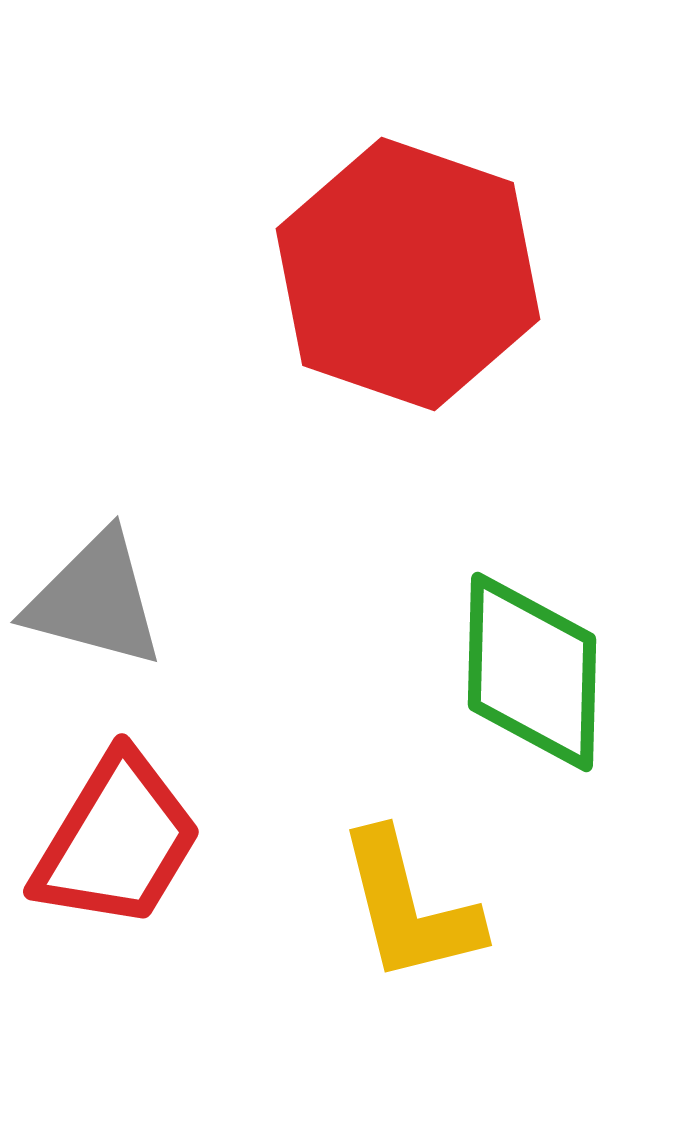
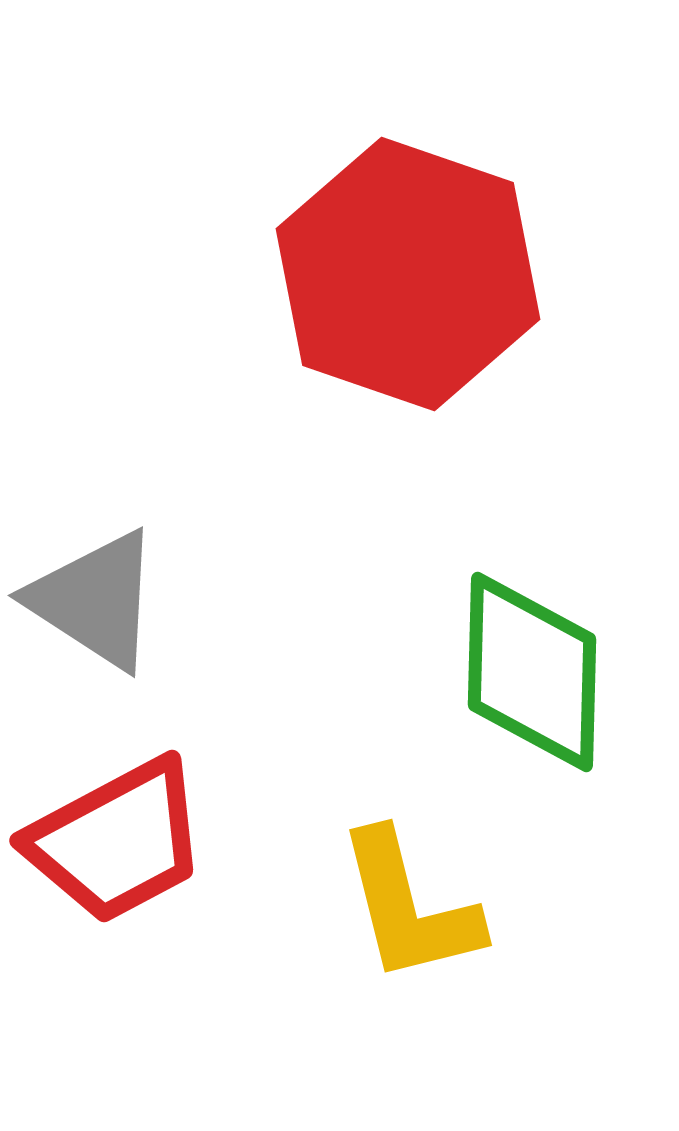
gray triangle: rotated 18 degrees clockwise
red trapezoid: rotated 31 degrees clockwise
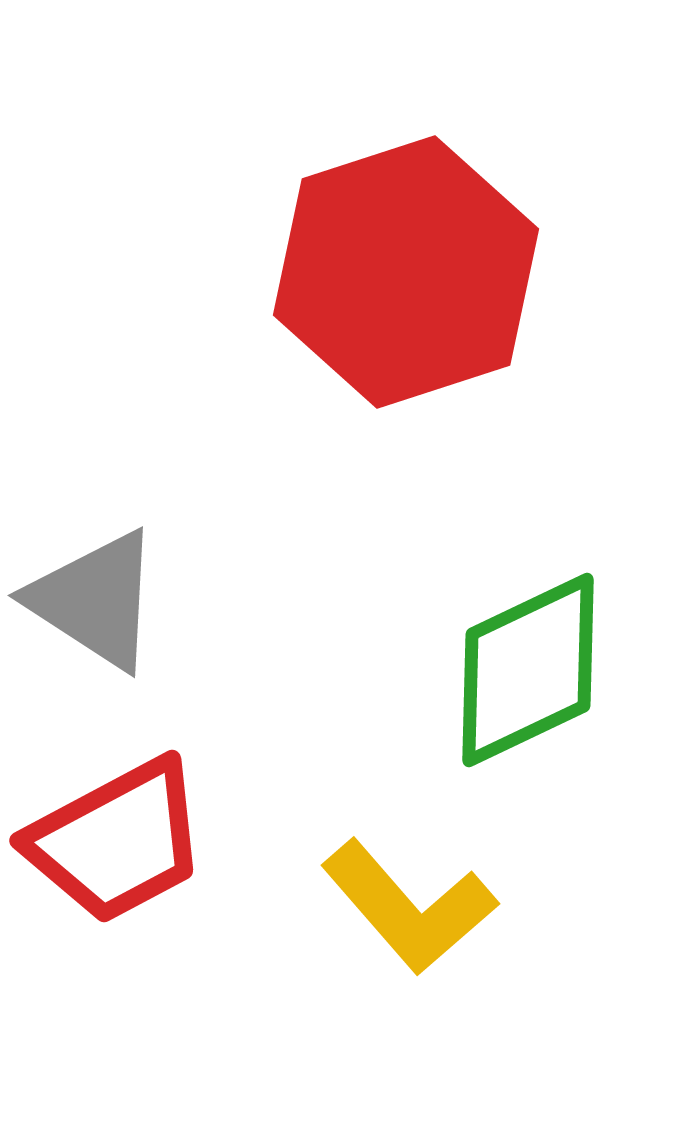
red hexagon: moved 2 px left, 2 px up; rotated 23 degrees clockwise
green diamond: moved 4 px left, 2 px up; rotated 63 degrees clockwise
yellow L-shape: rotated 27 degrees counterclockwise
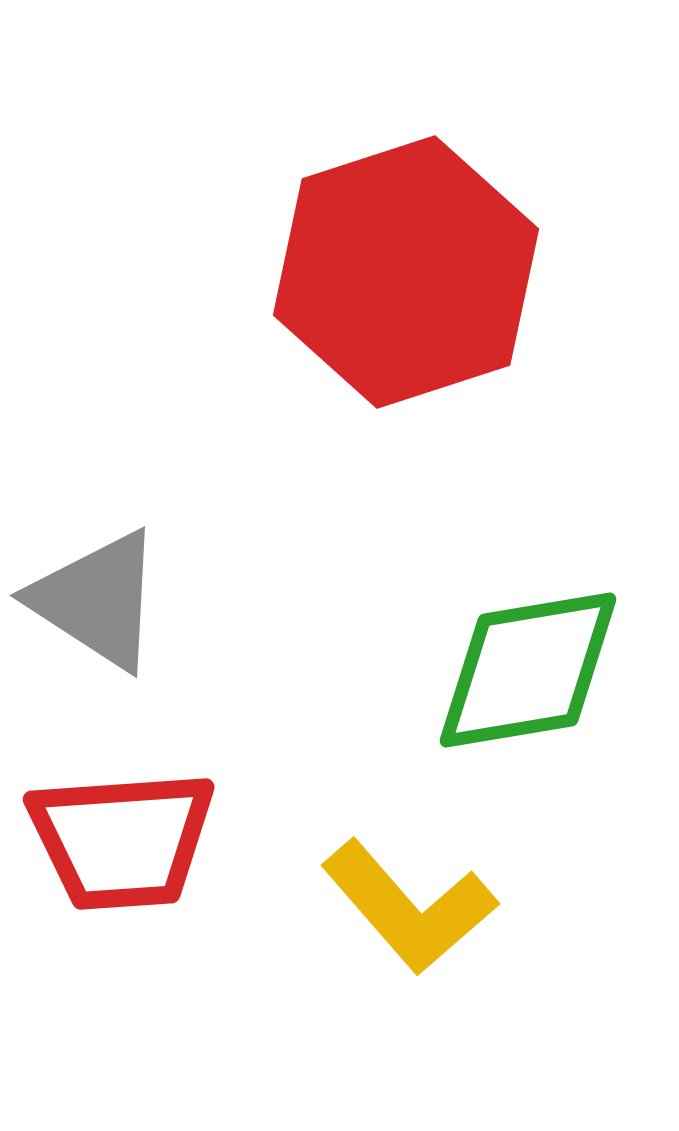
gray triangle: moved 2 px right
green diamond: rotated 16 degrees clockwise
red trapezoid: moved 5 px right, 1 px up; rotated 24 degrees clockwise
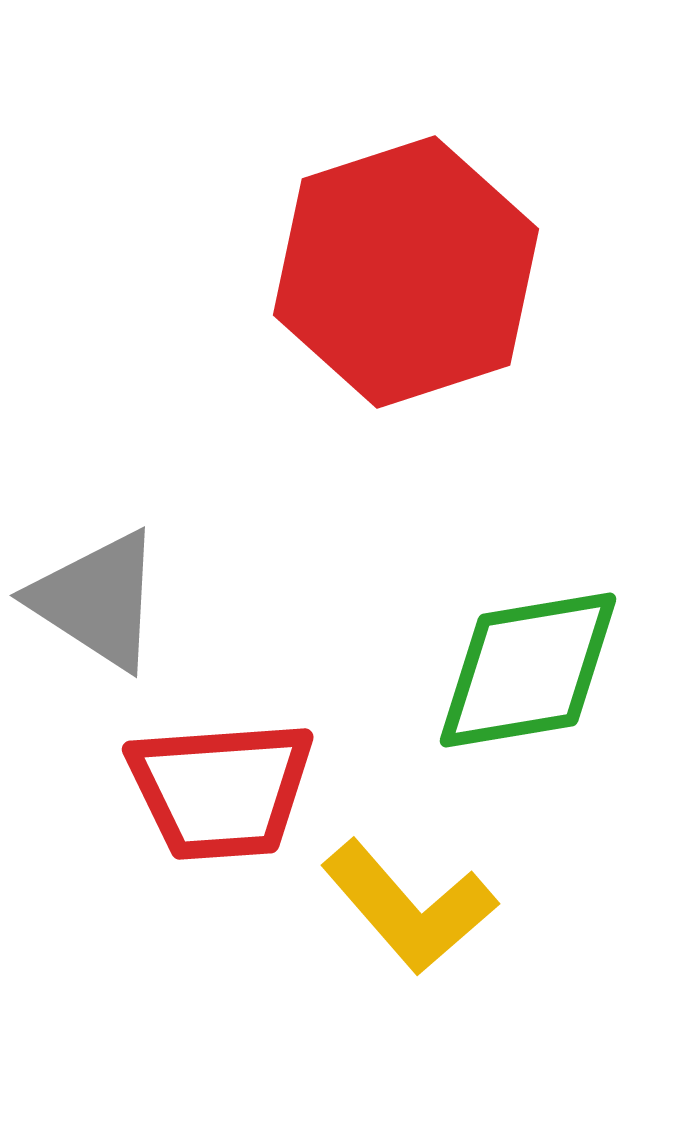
red trapezoid: moved 99 px right, 50 px up
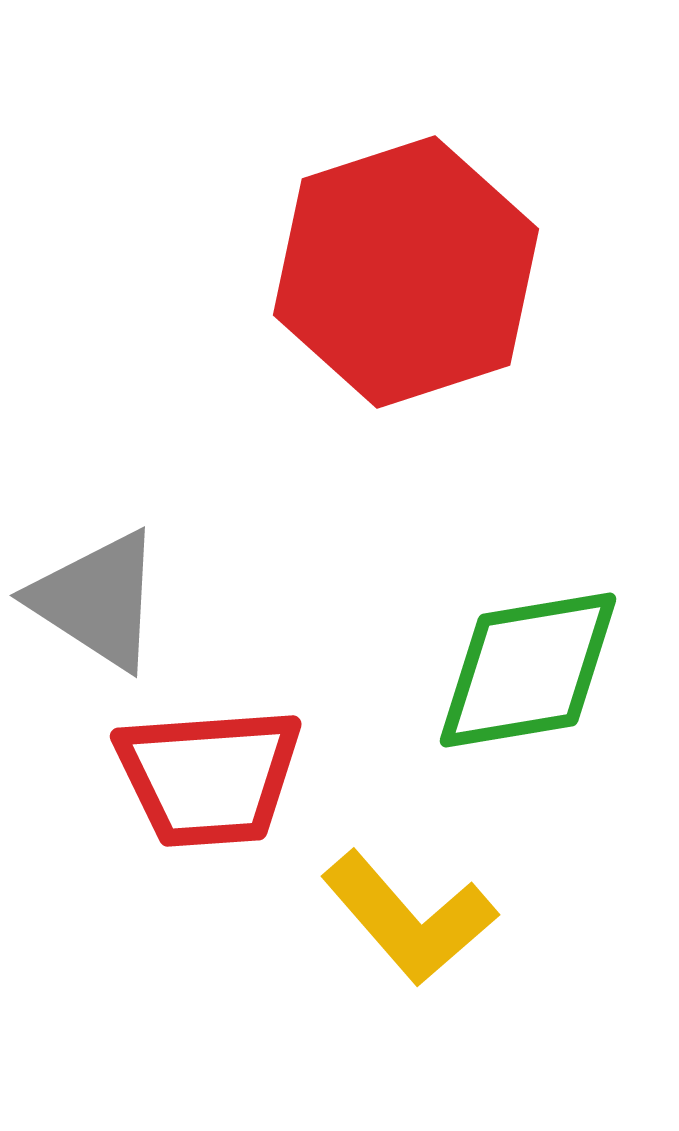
red trapezoid: moved 12 px left, 13 px up
yellow L-shape: moved 11 px down
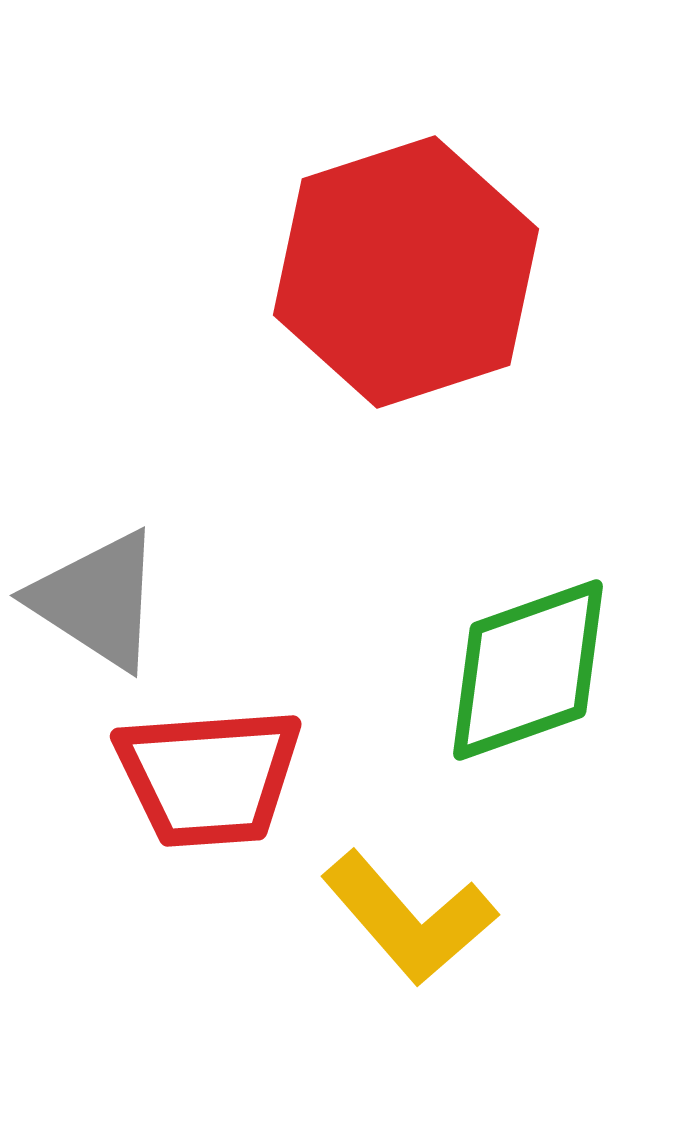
green diamond: rotated 10 degrees counterclockwise
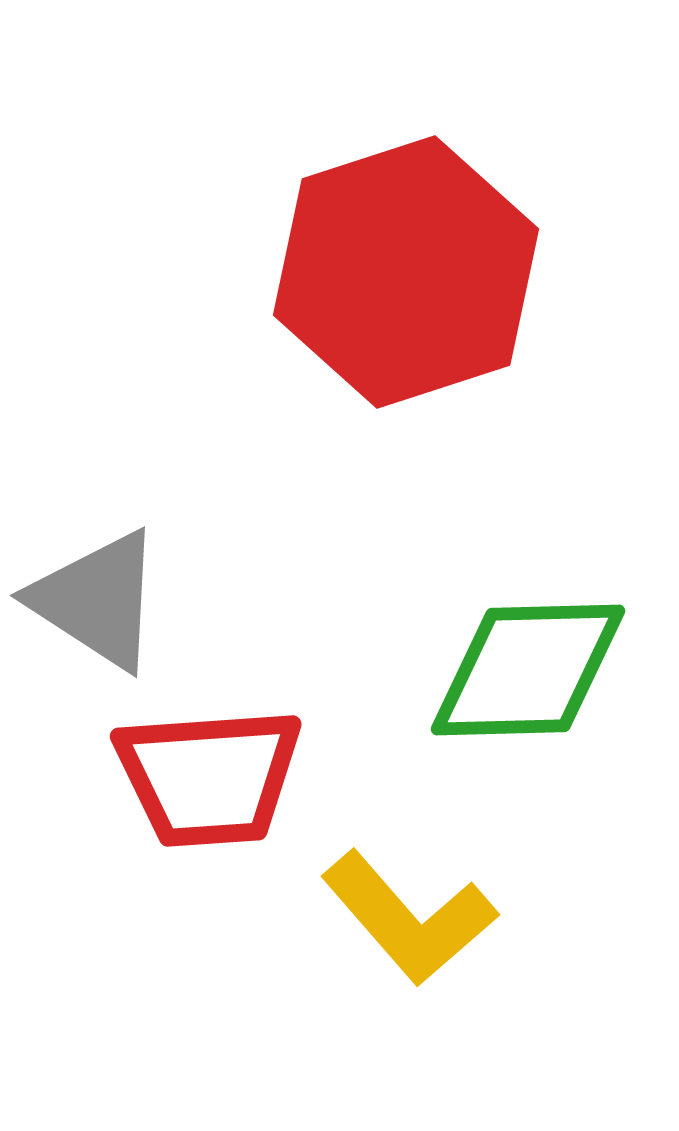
green diamond: rotated 18 degrees clockwise
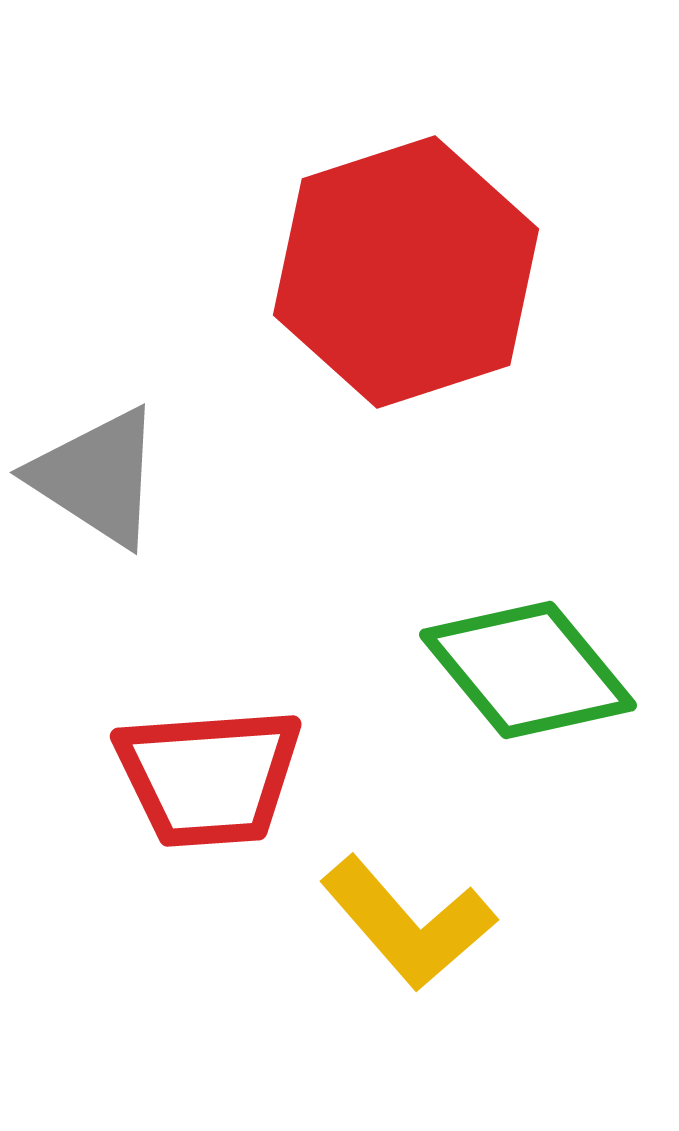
gray triangle: moved 123 px up
green diamond: rotated 52 degrees clockwise
yellow L-shape: moved 1 px left, 5 px down
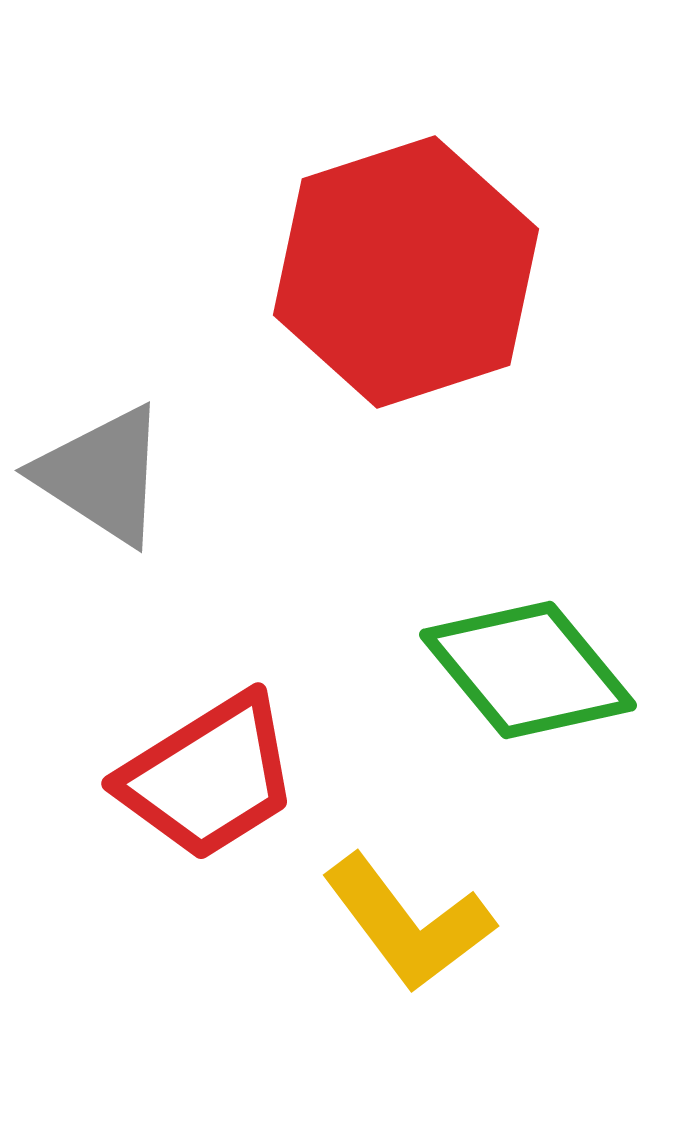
gray triangle: moved 5 px right, 2 px up
red trapezoid: rotated 28 degrees counterclockwise
yellow L-shape: rotated 4 degrees clockwise
